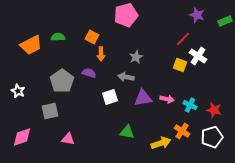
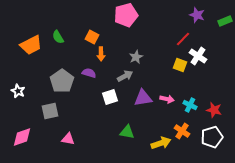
green semicircle: rotated 120 degrees counterclockwise
gray arrow: moved 1 px left, 1 px up; rotated 140 degrees clockwise
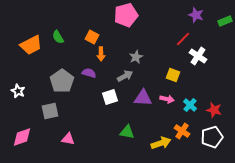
purple star: moved 1 px left
yellow square: moved 7 px left, 10 px down
purple triangle: rotated 12 degrees clockwise
cyan cross: rotated 16 degrees clockwise
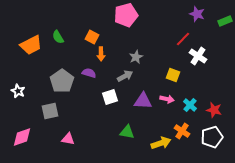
purple star: moved 1 px right, 1 px up
purple triangle: moved 3 px down
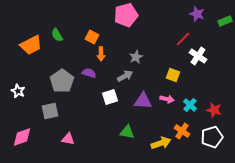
green semicircle: moved 1 px left, 2 px up
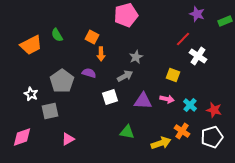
white star: moved 13 px right, 3 px down
pink triangle: rotated 40 degrees counterclockwise
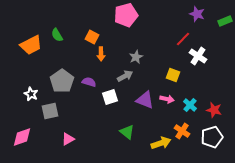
purple semicircle: moved 9 px down
purple triangle: moved 2 px right, 1 px up; rotated 18 degrees clockwise
green triangle: rotated 28 degrees clockwise
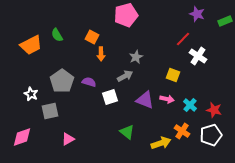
white pentagon: moved 1 px left, 2 px up
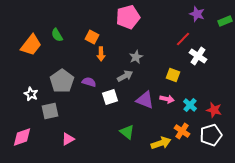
pink pentagon: moved 2 px right, 2 px down
orange trapezoid: rotated 25 degrees counterclockwise
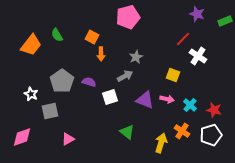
yellow arrow: rotated 54 degrees counterclockwise
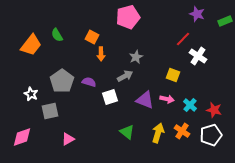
yellow arrow: moved 3 px left, 10 px up
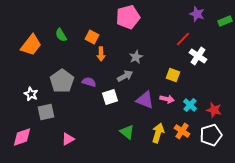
green semicircle: moved 4 px right
gray square: moved 4 px left, 1 px down
